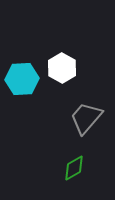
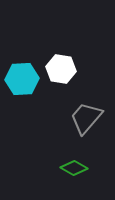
white hexagon: moved 1 px left, 1 px down; rotated 20 degrees counterclockwise
green diamond: rotated 60 degrees clockwise
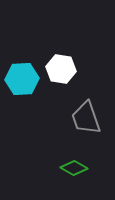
gray trapezoid: rotated 60 degrees counterclockwise
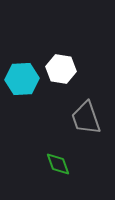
green diamond: moved 16 px left, 4 px up; rotated 40 degrees clockwise
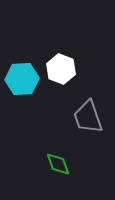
white hexagon: rotated 12 degrees clockwise
gray trapezoid: moved 2 px right, 1 px up
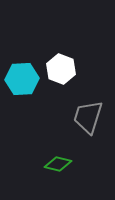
gray trapezoid: rotated 36 degrees clockwise
green diamond: rotated 56 degrees counterclockwise
